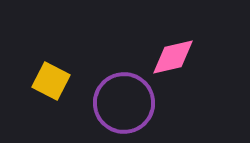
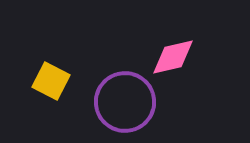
purple circle: moved 1 px right, 1 px up
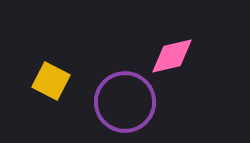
pink diamond: moved 1 px left, 1 px up
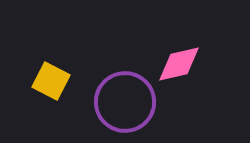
pink diamond: moved 7 px right, 8 px down
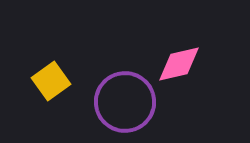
yellow square: rotated 27 degrees clockwise
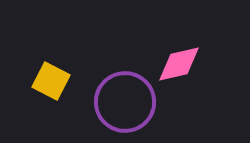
yellow square: rotated 27 degrees counterclockwise
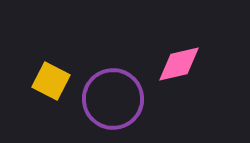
purple circle: moved 12 px left, 3 px up
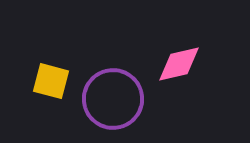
yellow square: rotated 12 degrees counterclockwise
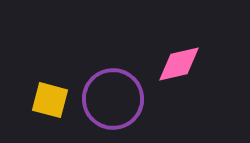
yellow square: moved 1 px left, 19 px down
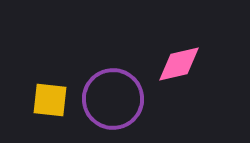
yellow square: rotated 9 degrees counterclockwise
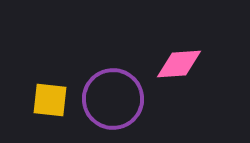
pink diamond: rotated 9 degrees clockwise
